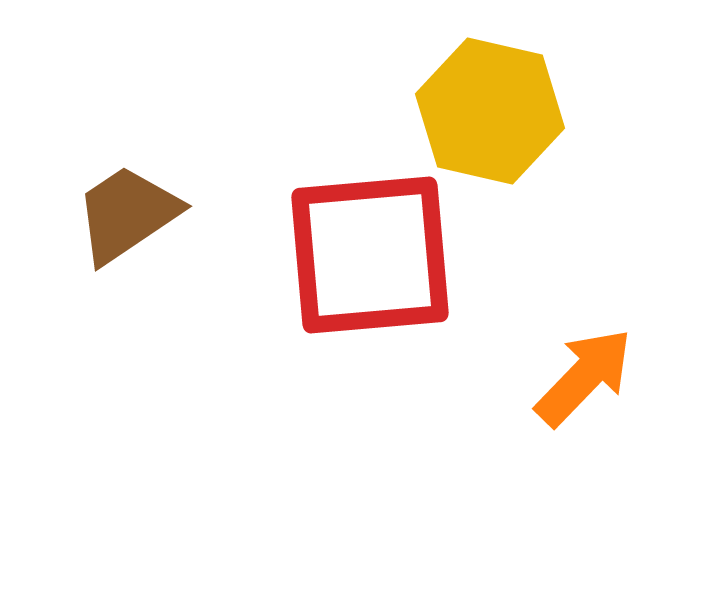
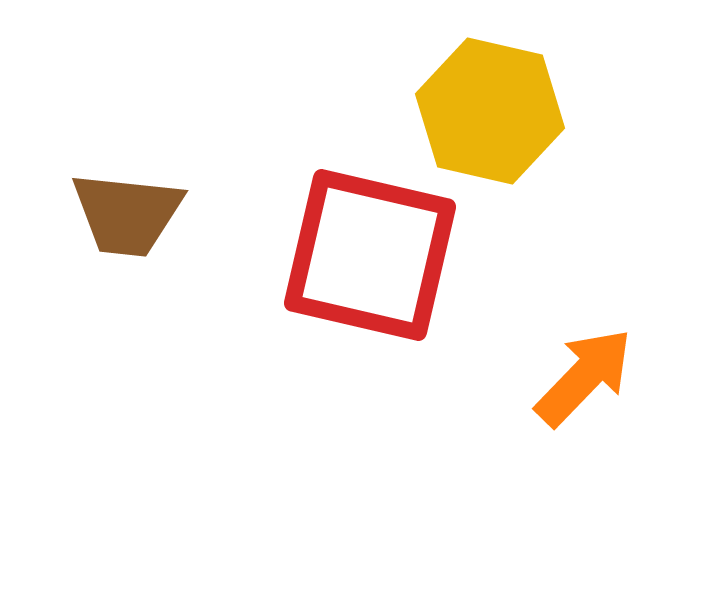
brown trapezoid: rotated 140 degrees counterclockwise
red square: rotated 18 degrees clockwise
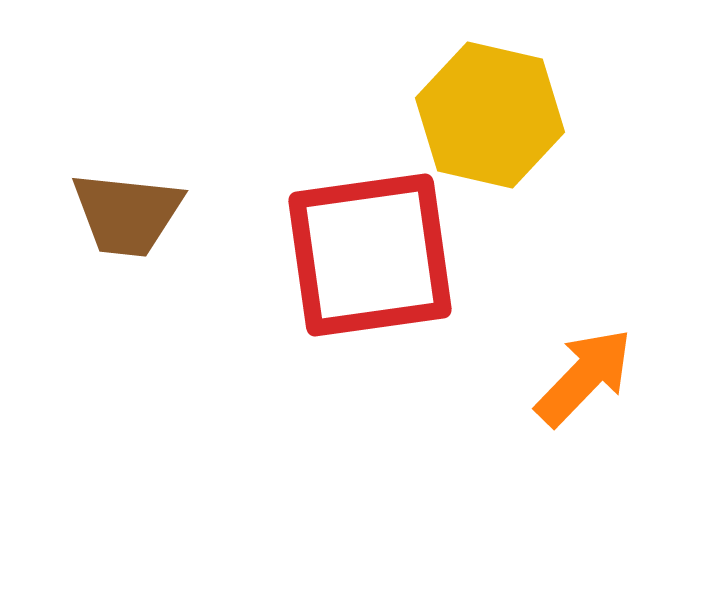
yellow hexagon: moved 4 px down
red square: rotated 21 degrees counterclockwise
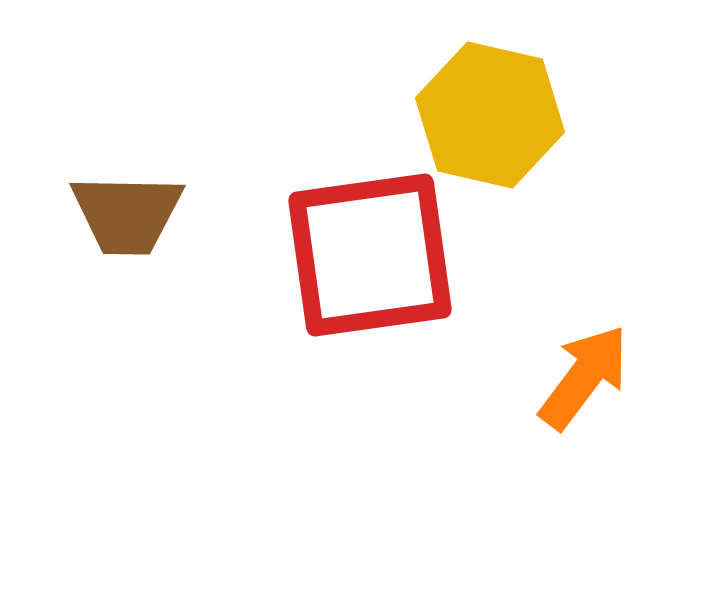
brown trapezoid: rotated 5 degrees counterclockwise
orange arrow: rotated 7 degrees counterclockwise
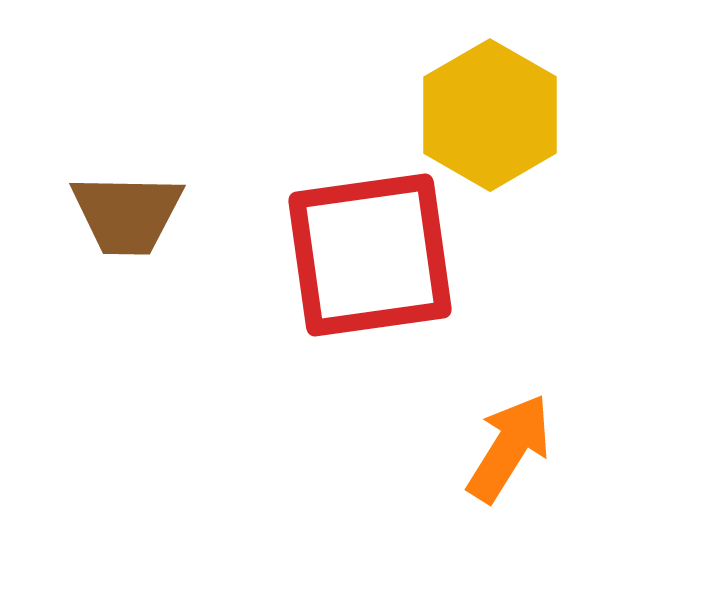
yellow hexagon: rotated 17 degrees clockwise
orange arrow: moved 75 px left, 71 px down; rotated 5 degrees counterclockwise
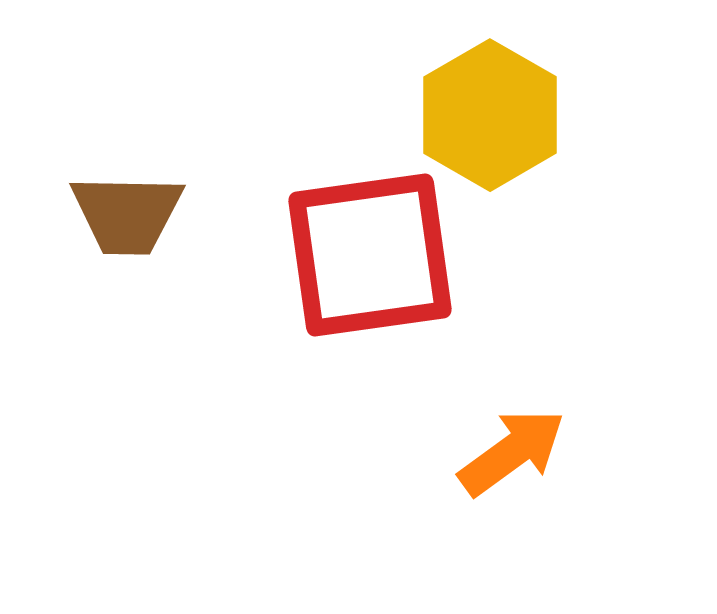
orange arrow: moved 3 px right, 4 px down; rotated 22 degrees clockwise
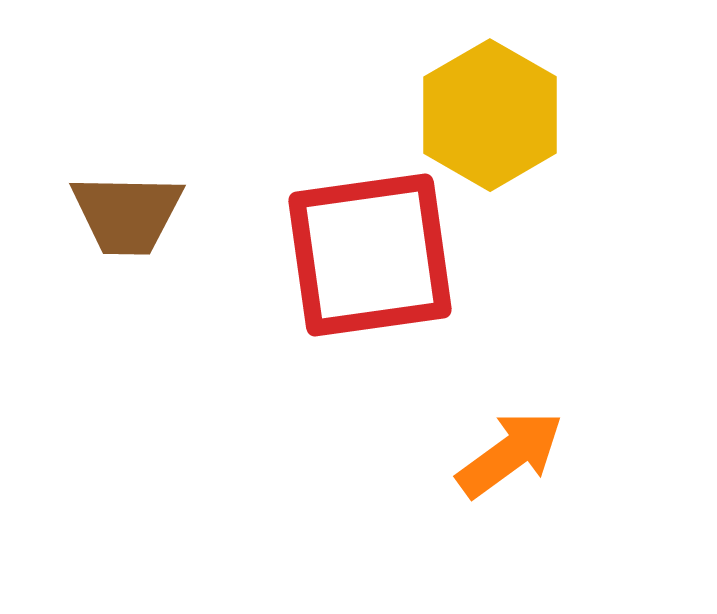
orange arrow: moved 2 px left, 2 px down
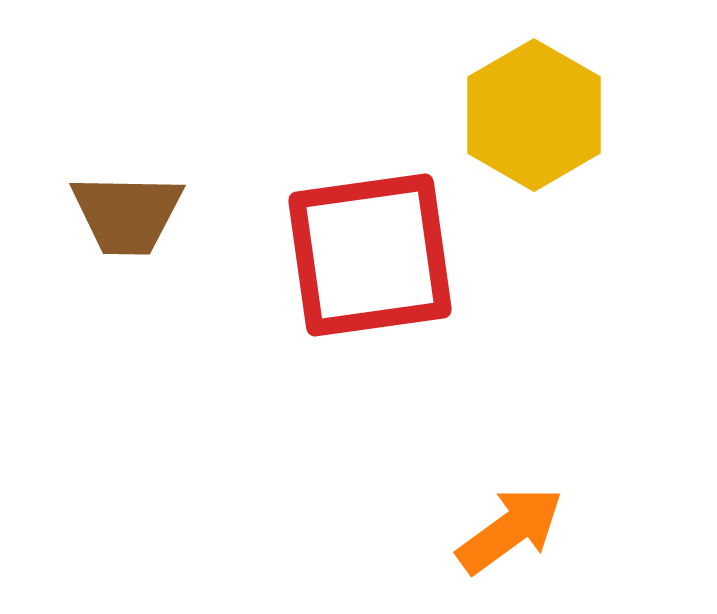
yellow hexagon: moved 44 px right
orange arrow: moved 76 px down
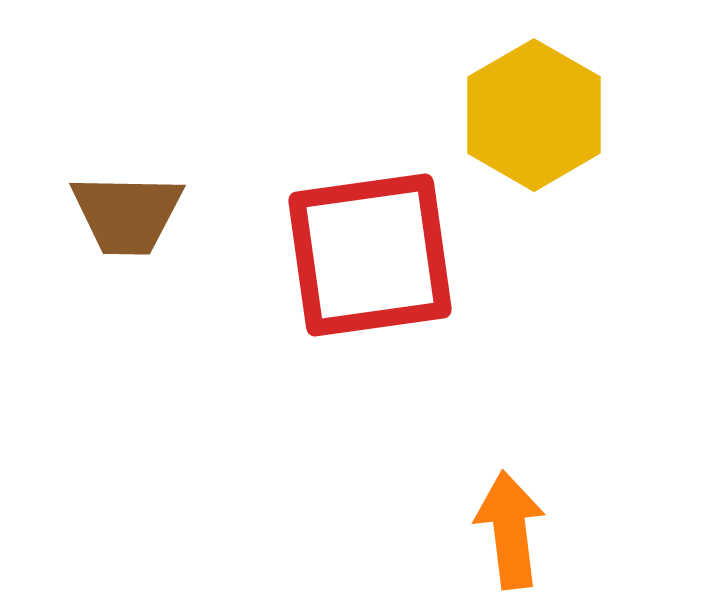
orange arrow: rotated 61 degrees counterclockwise
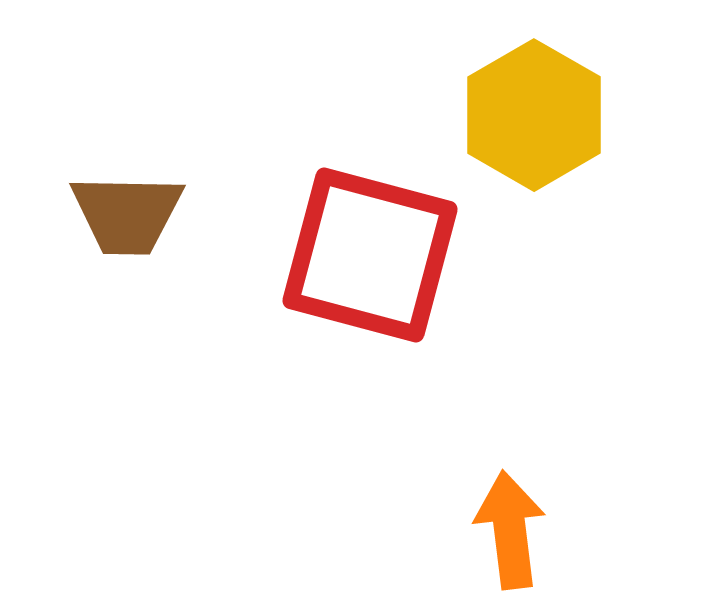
red square: rotated 23 degrees clockwise
